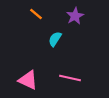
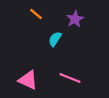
purple star: moved 3 px down
pink line: rotated 10 degrees clockwise
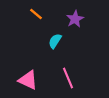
cyan semicircle: moved 2 px down
pink line: moved 2 px left; rotated 45 degrees clockwise
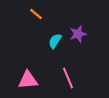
purple star: moved 3 px right, 15 px down; rotated 12 degrees clockwise
pink triangle: rotated 30 degrees counterclockwise
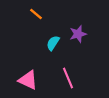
cyan semicircle: moved 2 px left, 2 px down
pink triangle: rotated 30 degrees clockwise
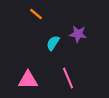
purple star: rotated 24 degrees clockwise
pink triangle: rotated 25 degrees counterclockwise
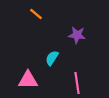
purple star: moved 1 px left, 1 px down
cyan semicircle: moved 1 px left, 15 px down
pink line: moved 9 px right, 5 px down; rotated 15 degrees clockwise
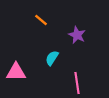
orange line: moved 5 px right, 6 px down
purple star: rotated 18 degrees clockwise
pink triangle: moved 12 px left, 8 px up
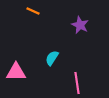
orange line: moved 8 px left, 9 px up; rotated 16 degrees counterclockwise
purple star: moved 3 px right, 10 px up
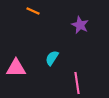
pink triangle: moved 4 px up
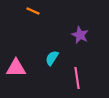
purple star: moved 10 px down
pink line: moved 5 px up
